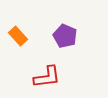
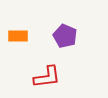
orange rectangle: rotated 48 degrees counterclockwise
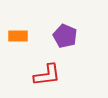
red L-shape: moved 2 px up
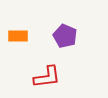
red L-shape: moved 2 px down
